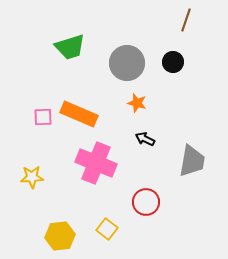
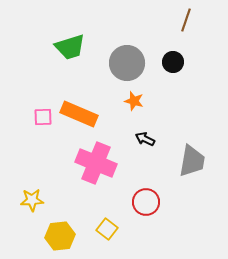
orange star: moved 3 px left, 2 px up
yellow star: moved 23 px down
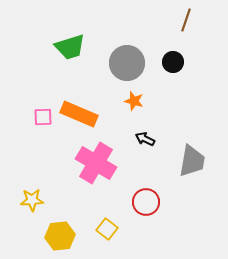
pink cross: rotated 9 degrees clockwise
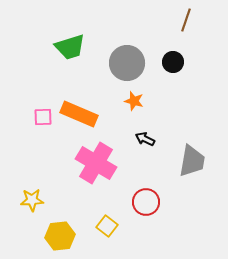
yellow square: moved 3 px up
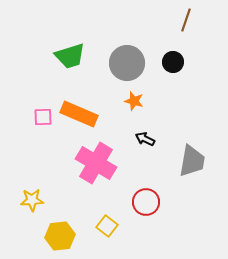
green trapezoid: moved 9 px down
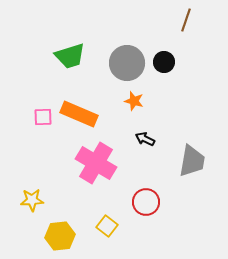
black circle: moved 9 px left
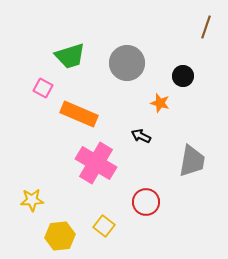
brown line: moved 20 px right, 7 px down
black circle: moved 19 px right, 14 px down
orange star: moved 26 px right, 2 px down
pink square: moved 29 px up; rotated 30 degrees clockwise
black arrow: moved 4 px left, 3 px up
yellow square: moved 3 px left
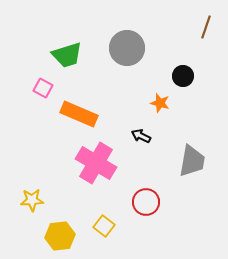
green trapezoid: moved 3 px left, 1 px up
gray circle: moved 15 px up
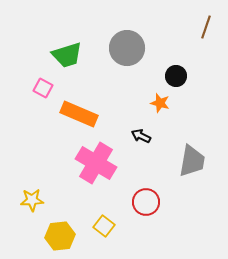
black circle: moved 7 px left
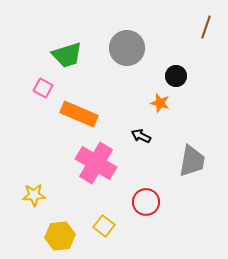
yellow star: moved 2 px right, 5 px up
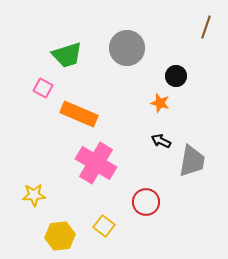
black arrow: moved 20 px right, 5 px down
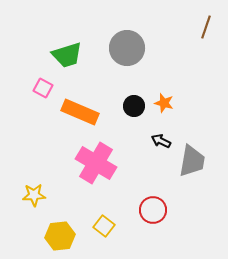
black circle: moved 42 px left, 30 px down
orange star: moved 4 px right
orange rectangle: moved 1 px right, 2 px up
red circle: moved 7 px right, 8 px down
